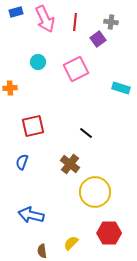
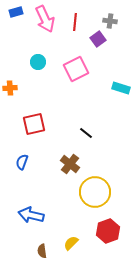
gray cross: moved 1 px left, 1 px up
red square: moved 1 px right, 2 px up
red hexagon: moved 1 px left, 2 px up; rotated 20 degrees counterclockwise
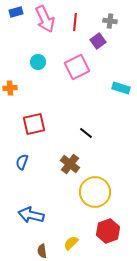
purple square: moved 2 px down
pink square: moved 1 px right, 2 px up
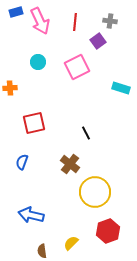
pink arrow: moved 5 px left, 2 px down
red square: moved 1 px up
black line: rotated 24 degrees clockwise
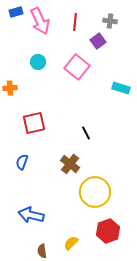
pink square: rotated 25 degrees counterclockwise
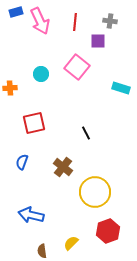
purple square: rotated 35 degrees clockwise
cyan circle: moved 3 px right, 12 px down
brown cross: moved 7 px left, 3 px down
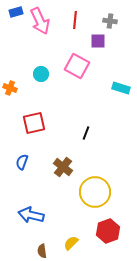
red line: moved 2 px up
pink square: moved 1 px up; rotated 10 degrees counterclockwise
orange cross: rotated 24 degrees clockwise
black line: rotated 48 degrees clockwise
